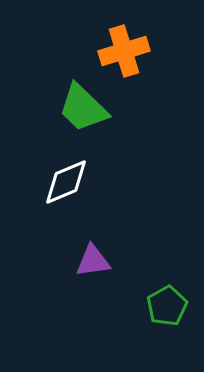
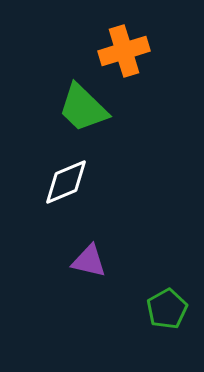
purple triangle: moved 4 px left; rotated 21 degrees clockwise
green pentagon: moved 3 px down
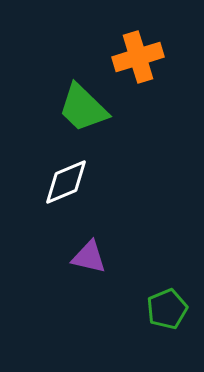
orange cross: moved 14 px right, 6 px down
purple triangle: moved 4 px up
green pentagon: rotated 6 degrees clockwise
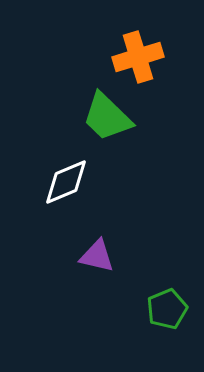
green trapezoid: moved 24 px right, 9 px down
purple triangle: moved 8 px right, 1 px up
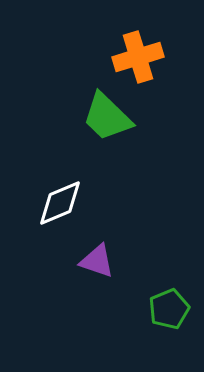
white diamond: moved 6 px left, 21 px down
purple triangle: moved 5 px down; rotated 6 degrees clockwise
green pentagon: moved 2 px right
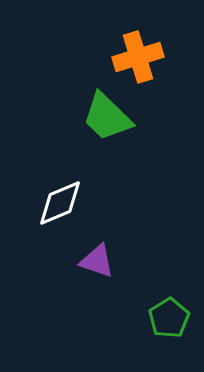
green pentagon: moved 9 px down; rotated 9 degrees counterclockwise
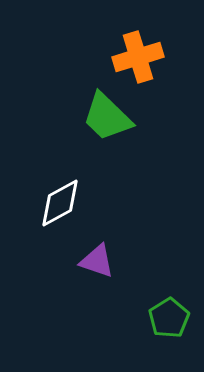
white diamond: rotated 6 degrees counterclockwise
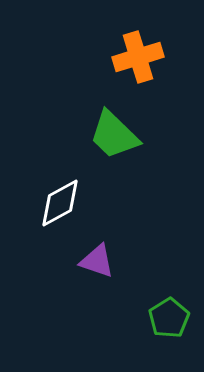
green trapezoid: moved 7 px right, 18 px down
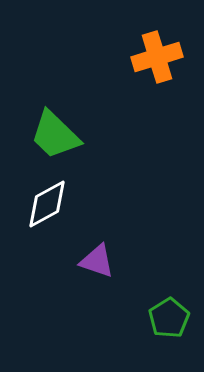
orange cross: moved 19 px right
green trapezoid: moved 59 px left
white diamond: moved 13 px left, 1 px down
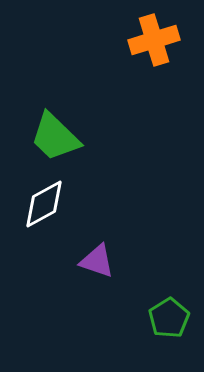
orange cross: moved 3 px left, 17 px up
green trapezoid: moved 2 px down
white diamond: moved 3 px left
